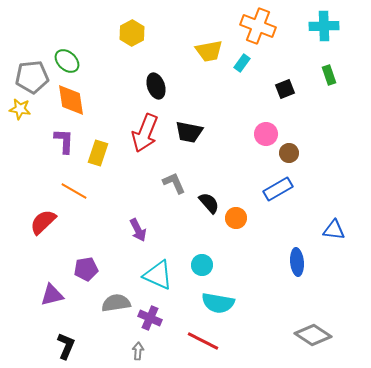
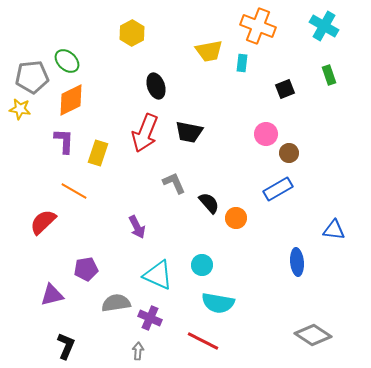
cyan cross: rotated 32 degrees clockwise
cyan rectangle: rotated 30 degrees counterclockwise
orange diamond: rotated 72 degrees clockwise
purple arrow: moved 1 px left, 3 px up
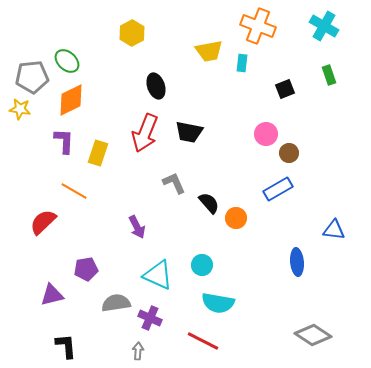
black L-shape: rotated 28 degrees counterclockwise
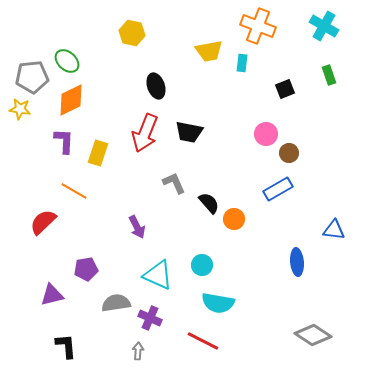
yellow hexagon: rotated 20 degrees counterclockwise
orange circle: moved 2 px left, 1 px down
